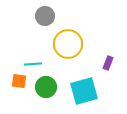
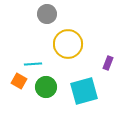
gray circle: moved 2 px right, 2 px up
orange square: rotated 21 degrees clockwise
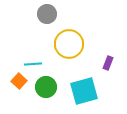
yellow circle: moved 1 px right
orange square: rotated 14 degrees clockwise
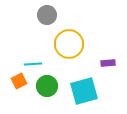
gray circle: moved 1 px down
purple rectangle: rotated 64 degrees clockwise
orange square: rotated 21 degrees clockwise
green circle: moved 1 px right, 1 px up
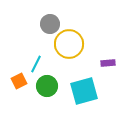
gray circle: moved 3 px right, 9 px down
cyan line: moved 3 px right; rotated 60 degrees counterclockwise
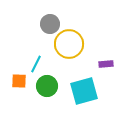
purple rectangle: moved 2 px left, 1 px down
orange square: rotated 28 degrees clockwise
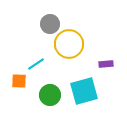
cyan line: rotated 30 degrees clockwise
green circle: moved 3 px right, 9 px down
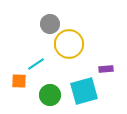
purple rectangle: moved 5 px down
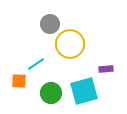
yellow circle: moved 1 px right
green circle: moved 1 px right, 2 px up
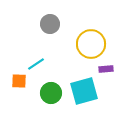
yellow circle: moved 21 px right
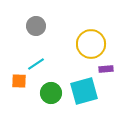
gray circle: moved 14 px left, 2 px down
